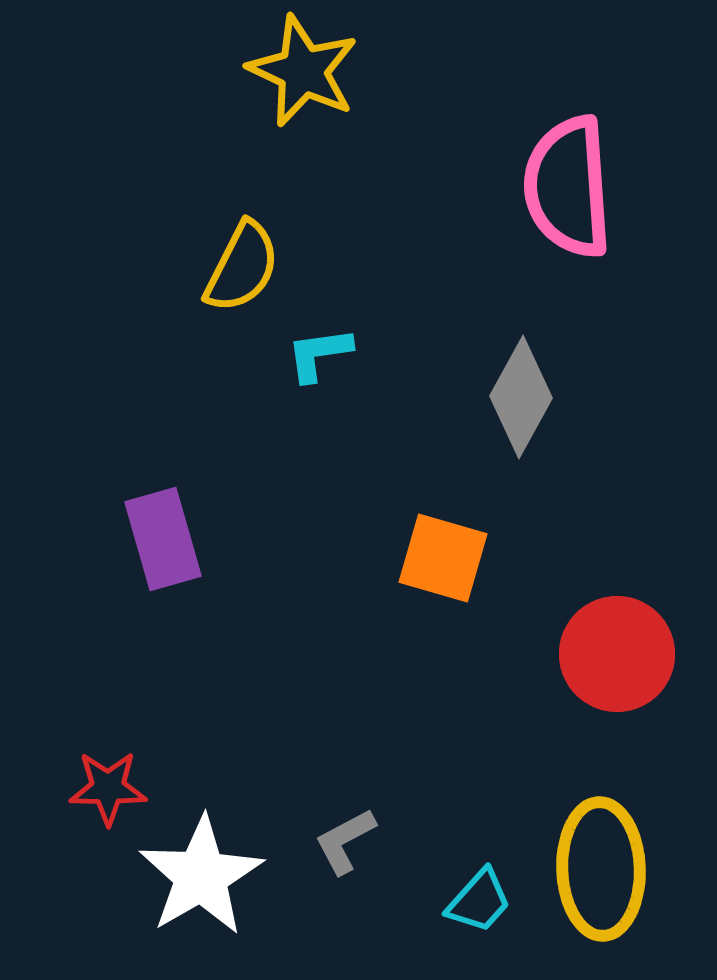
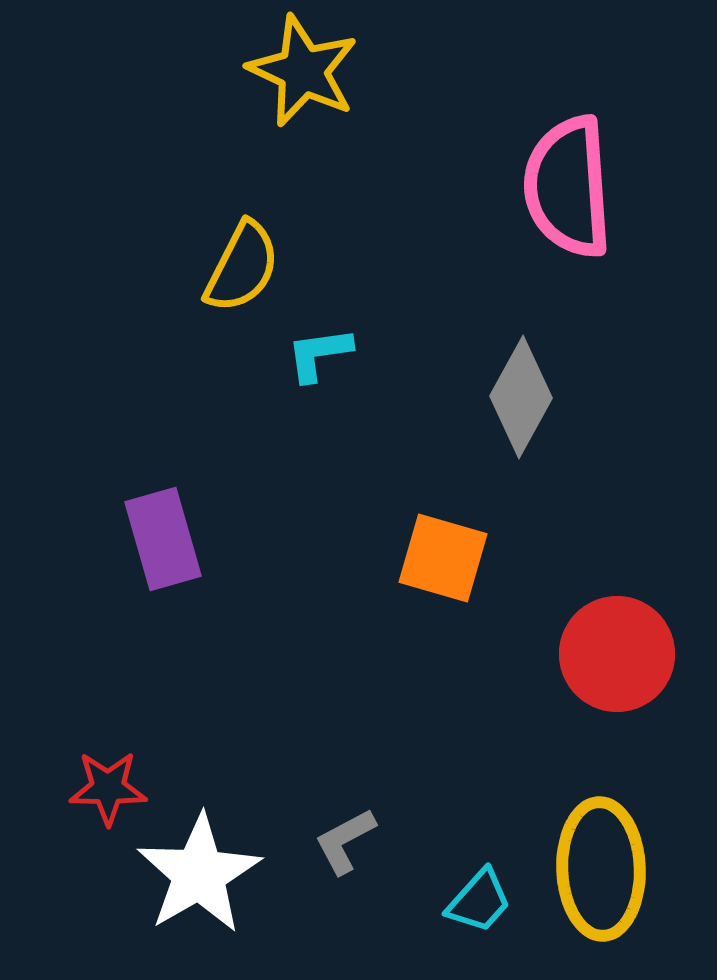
white star: moved 2 px left, 2 px up
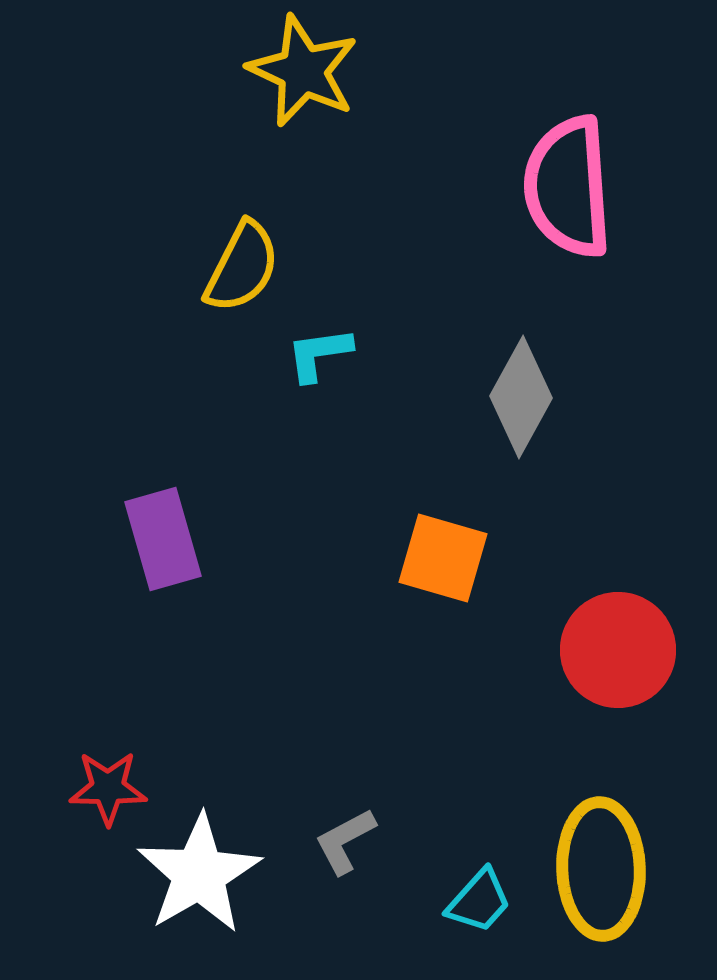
red circle: moved 1 px right, 4 px up
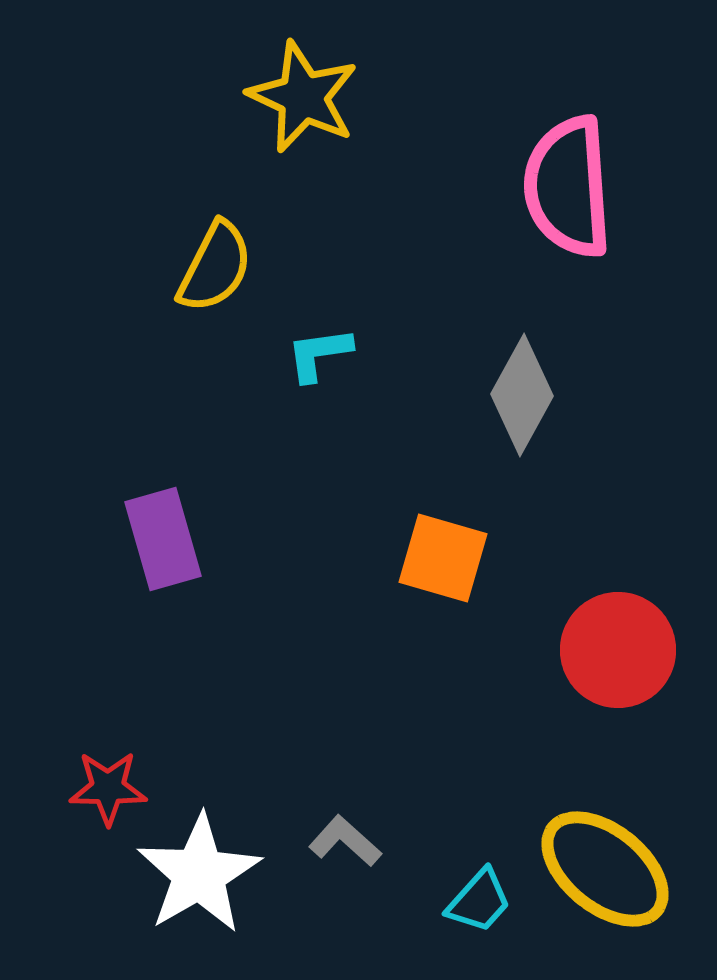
yellow star: moved 26 px down
yellow semicircle: moved 27 px left
gray diamond: moved 1 px right, 2 px up
gray L-shape: rotated 70 degrees clockwise
yellow ellipse: moved 4 px right; rotated 49 degrees counterclockwise
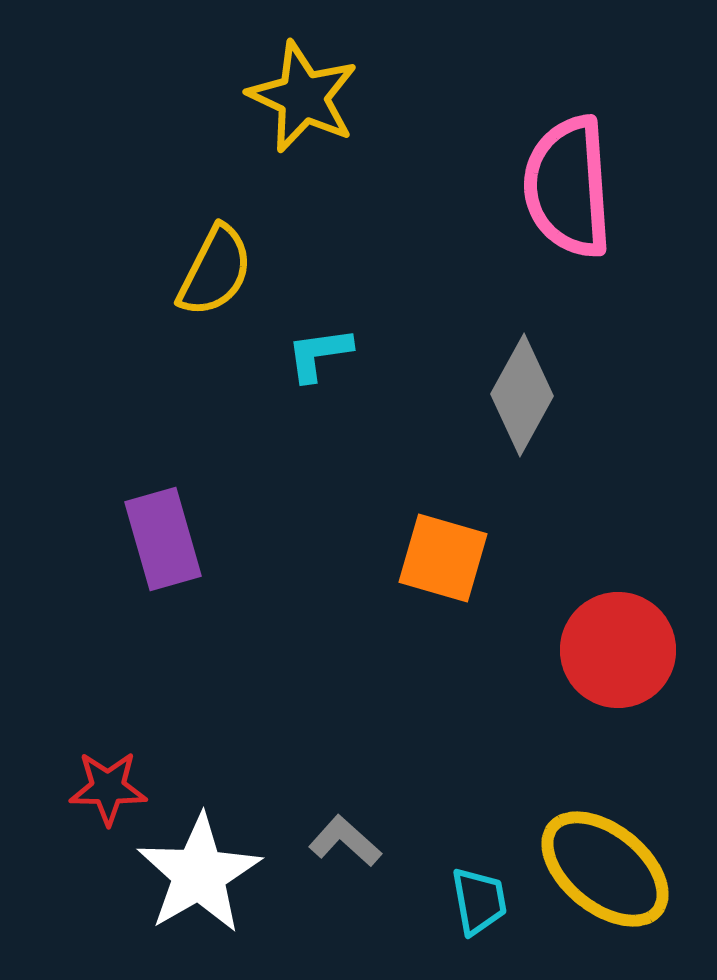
yellow semicircle: moved 4 px down
cyan trapezoid: rotated 52 degrees counterclockwise
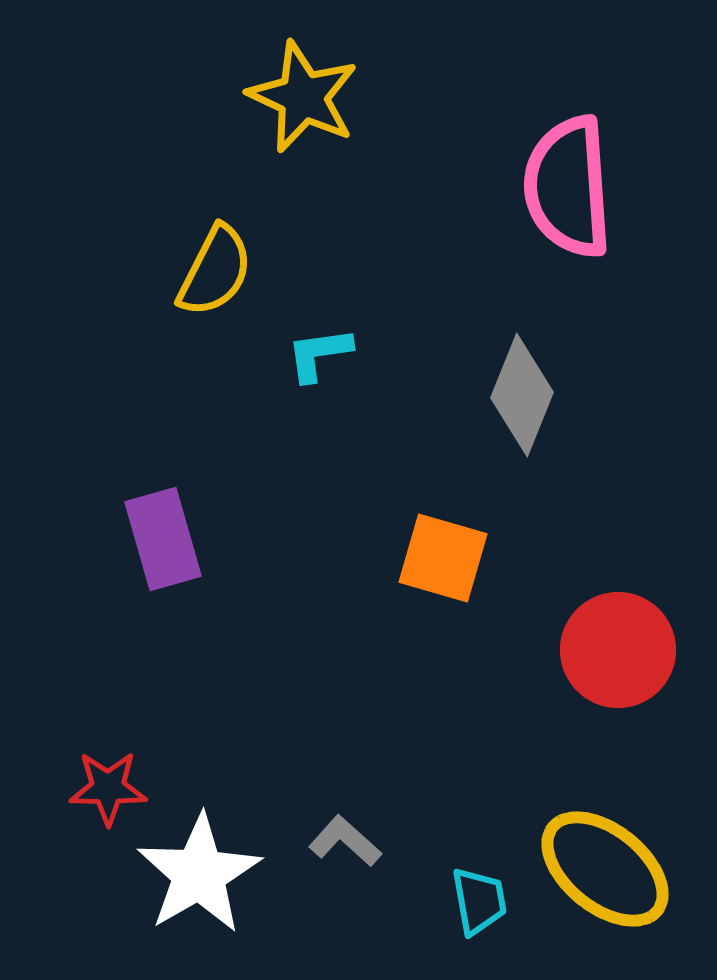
gray diamond: rotated 7 degrees counterclockwise
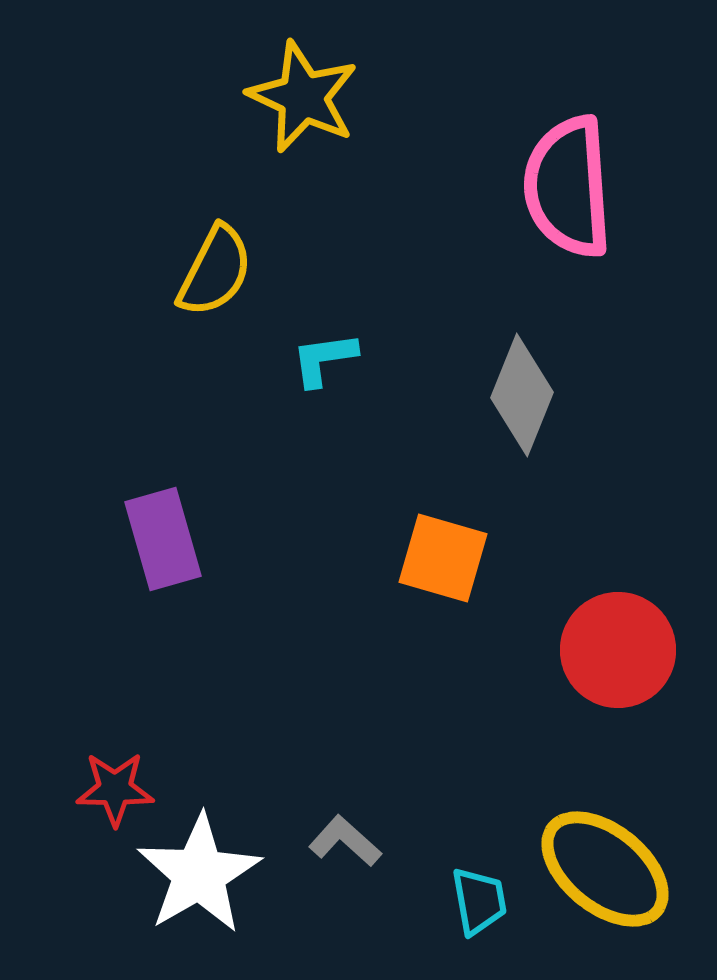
cyan L-shape: moved 5 px right, 5 px down
red star: moved 7 px right, 1 px down
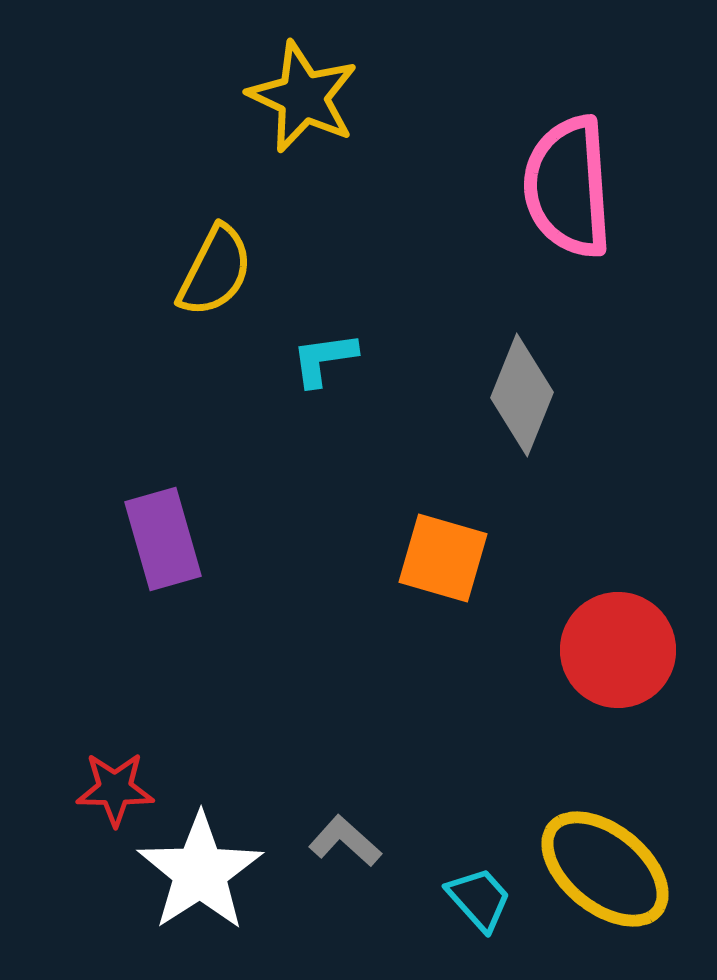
white star: moved 1 px right, 2 px up; rotated 3 degrees counterclockwise
cyan trapezoid: moved 2 px up; rotated 32 degrees counterclockwise
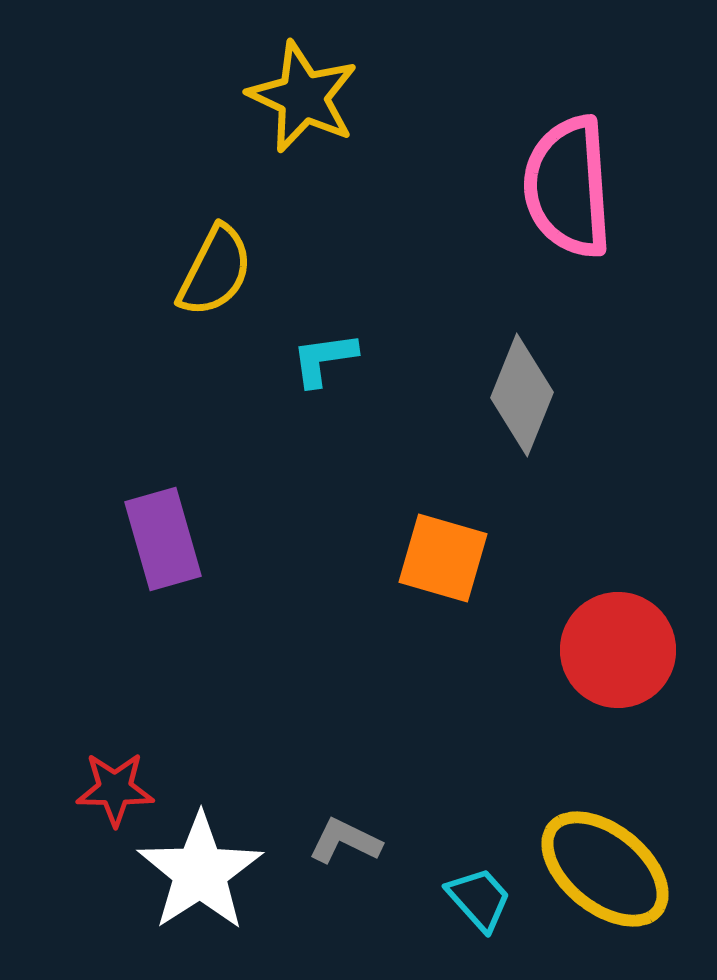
gray L-shape: rotated 16 degrees counterclockwise
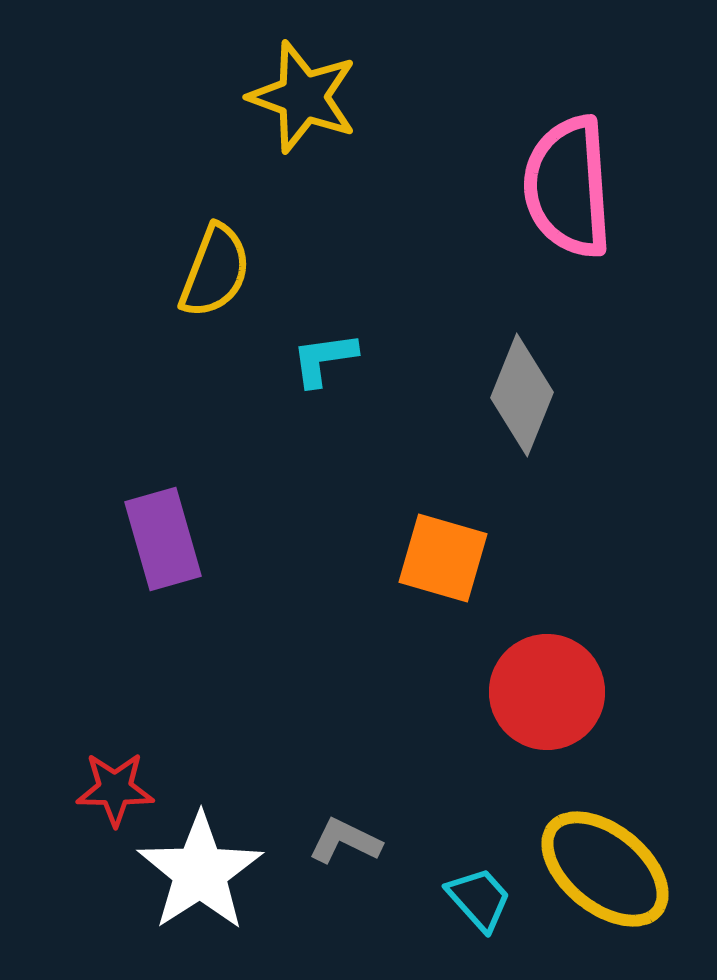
yellow star: rotated 5 degrees counterclockwise
yellow semicircle: rotated 6 degrees counterclockwise
red circle: moved 71 px left, 42 px down
